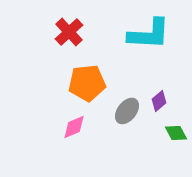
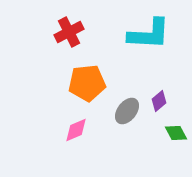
red cross: rotated 16 degrees clockwise
pink diamond: moved 2 px right, 3 px down
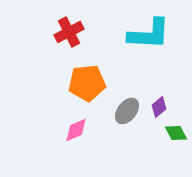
purple diamond: moved 6 px down
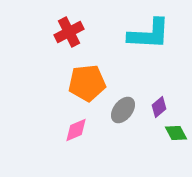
gray ellipse: moved 4 px left, 1 px up
